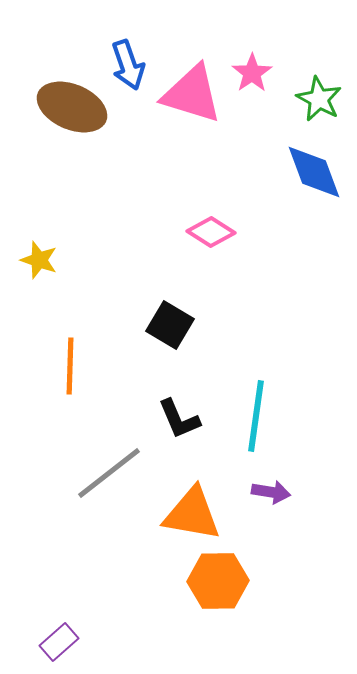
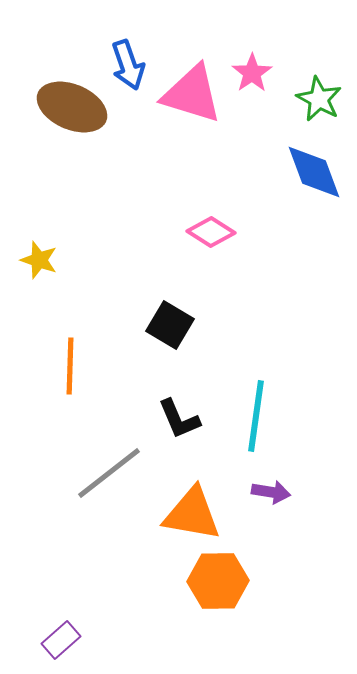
purple rectangle: moved 2 px right, 2 px up
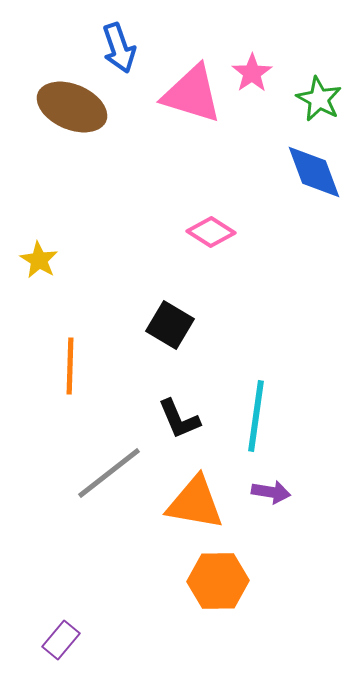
blue arrow: moved 9 px left, 17 px up
yellow star: rotated 12 degrees clockwise
orange triangle: moved 3 px right, 11 px up
purple rectangle: rotated 9 degrees counterclockwise
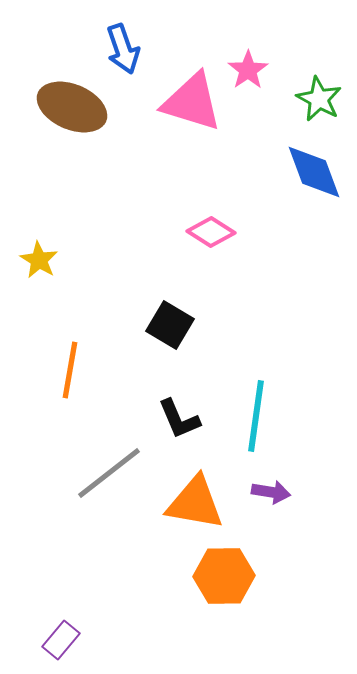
blue arrow: moved 4 px right, 1 px down
pink star: moved 4 px left, 3 px up
pink triangle: moved 8 px down
orange line: moved 4 px down; rotated 8 degrees clockwise
orange hexagon: moved 6 px right, 5 px up
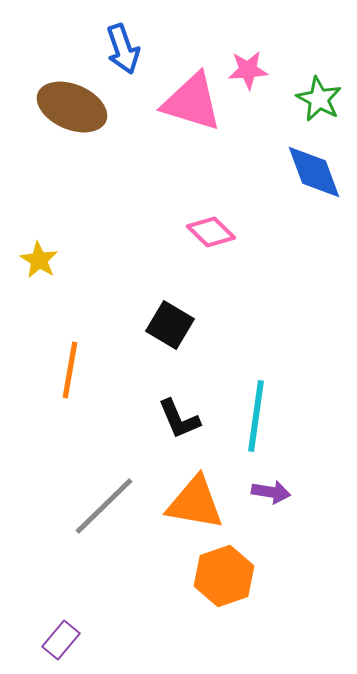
pink star: rotated 30 degrees clockwise
pink diamond: rotated 12 degrees clockwise
gray line: moved 5 px left, 33 px down; rotated 6 degrees counterclockwise
orange hexagon: rotated 18 degrees counterclockwise
